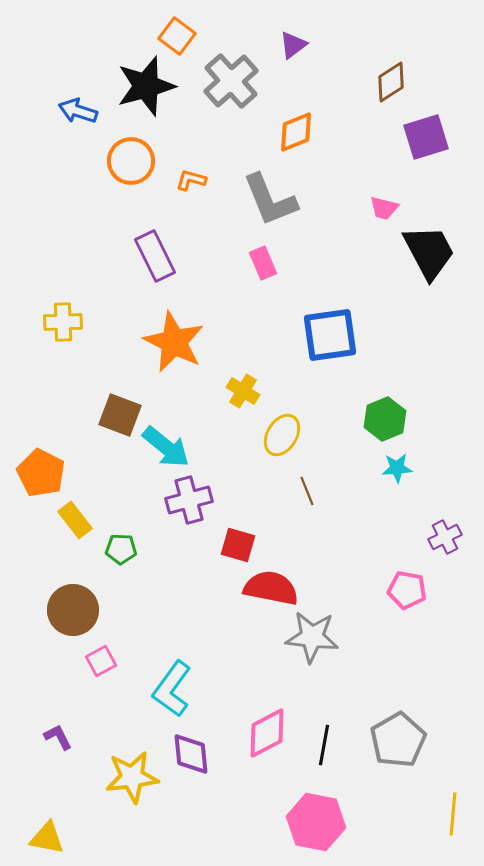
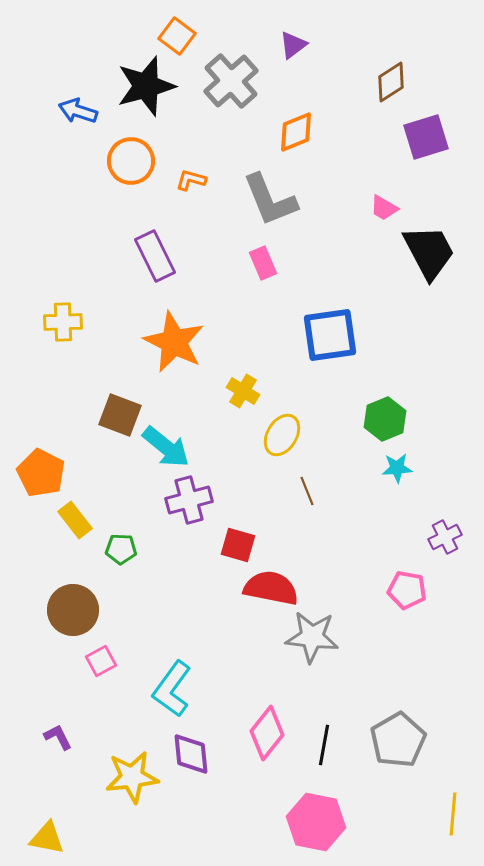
pink trapezoid at (384, 208): rotated 16 degrees clockwise
pink diamond at (267, 733): rotated 24 degrees counterclockwise
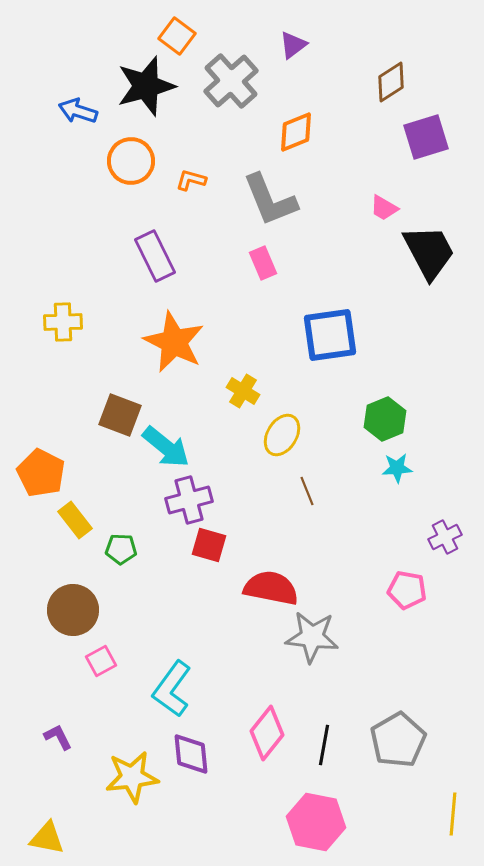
red square at (238, 545): moved 29 px left
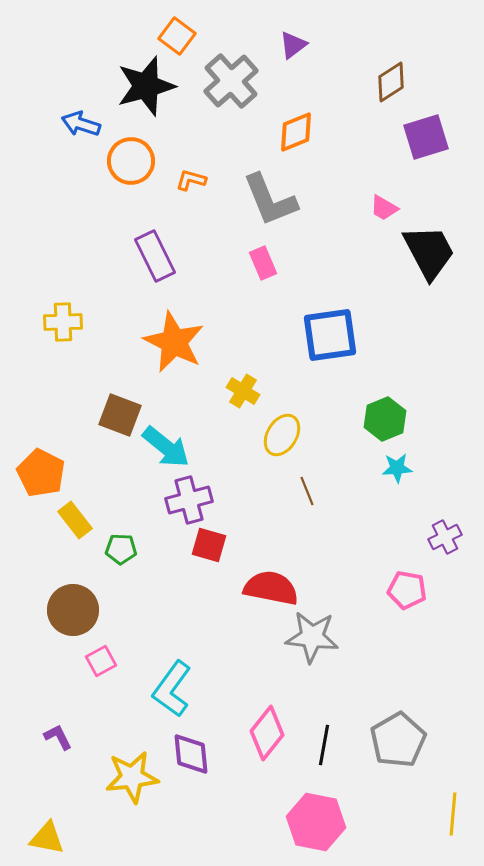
blue arrow at (78, 111): moved 3 px right, 13 px down
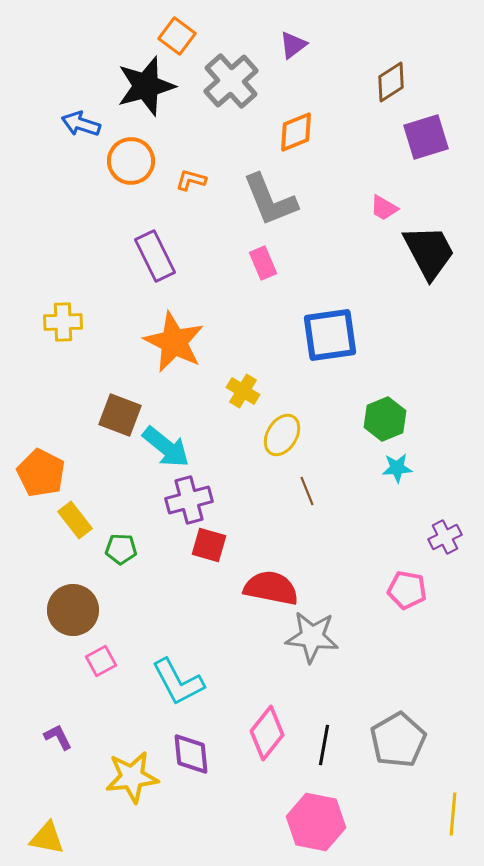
cyan L-shape at (172, 689): moved 6 px right, 7 px up; rotated 64 degrees counterclockwise
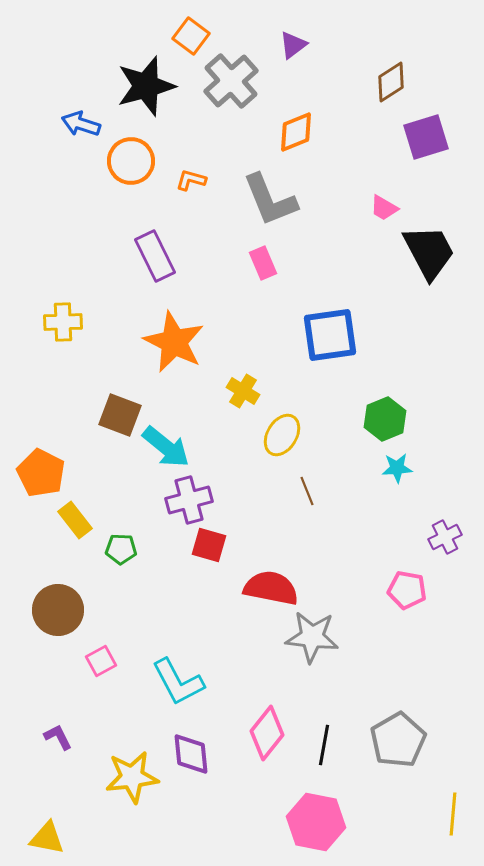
orange square at (177, 36): moved 14 px right
brown circle at (73, 610): moved 15 px left
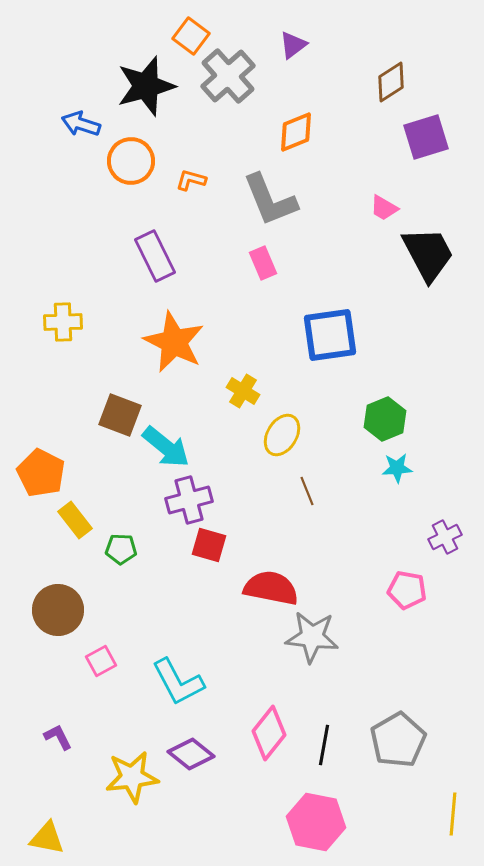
gray cross at (231, 81): moved 3 px left, 5 px up
black trapezoid at (429, 252): moved 1 px left, 2 px down
pink diamond at (267, 733): moved 2 px right
purple diamond at (191, 754): rotated 45 degrees counterclockwise
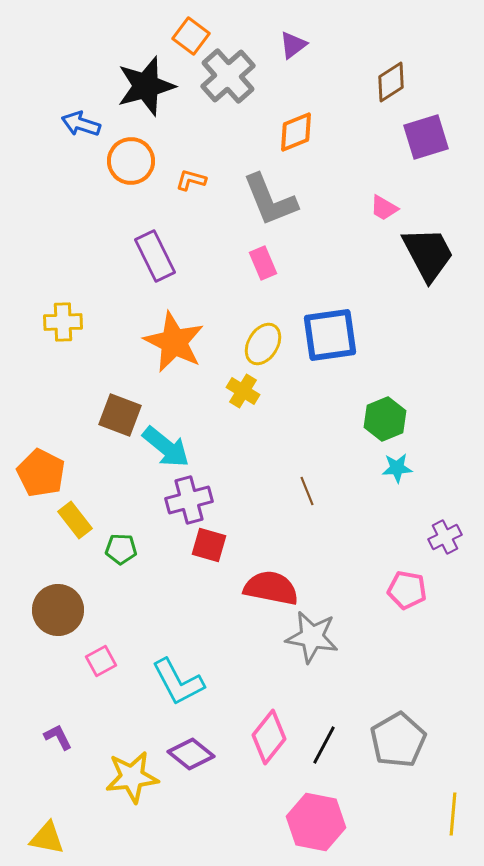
yellow ellipse at (282, 435): moved 19 px left, 91 px up
gray star at (312, 637): rotated 4 degrees clockwise
pink diamond at (269, 733): moved 4 px down
black line at (324, 745): rotated 18 degrees clockwise
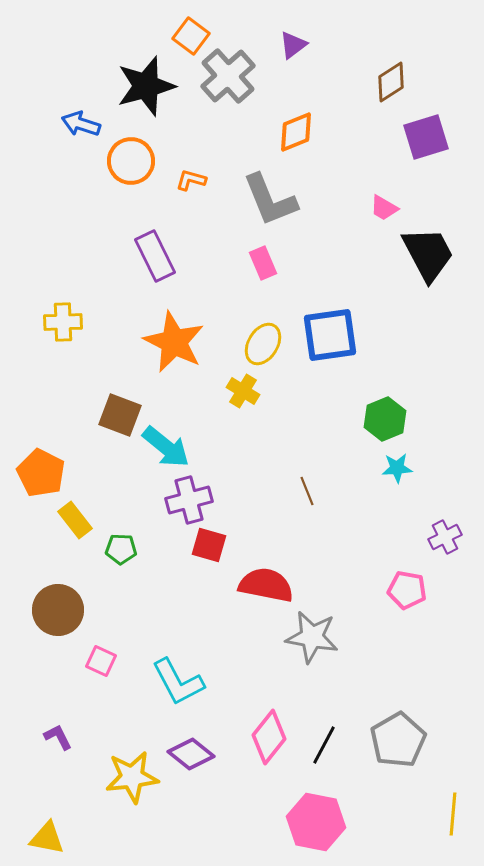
red semicircle at (271, 588): moved 5 px left, 3 px up
pink square at (101, 661): rotated 36 degrees counterclockwise
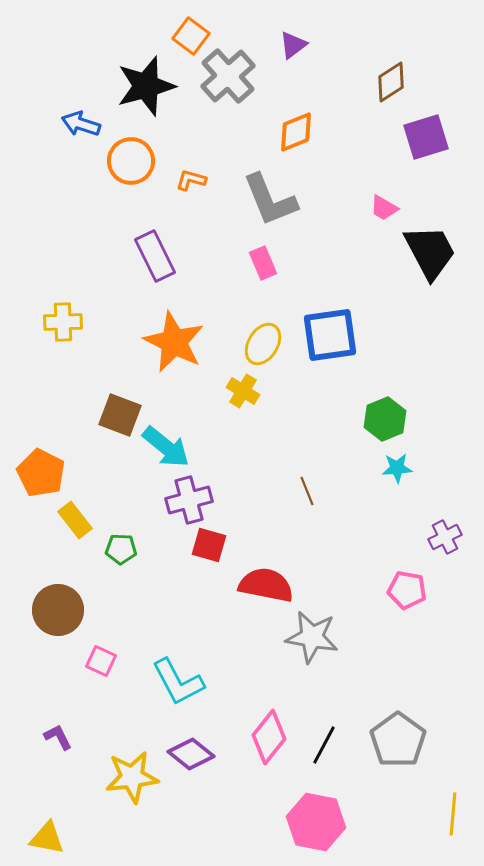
black trapezoid at (428, 254): moved 2 px right, 2 px up
gray pentagon at (398, 740): rotated 6 degrees counterclockwise
